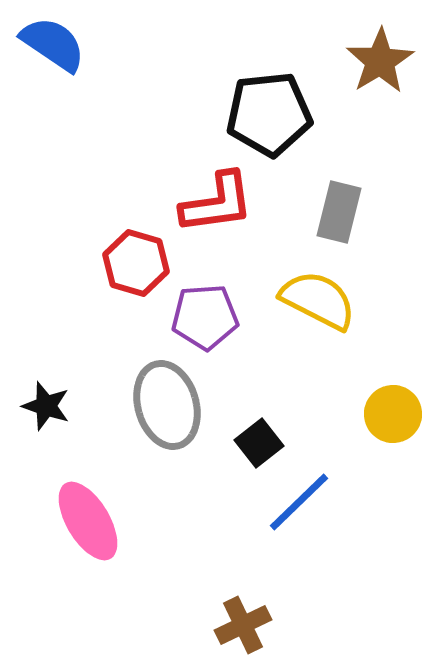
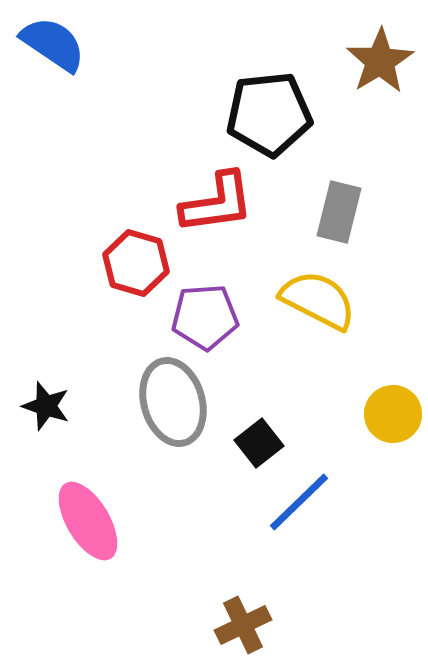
gray ellipse: moved 6 px right, 3 px up
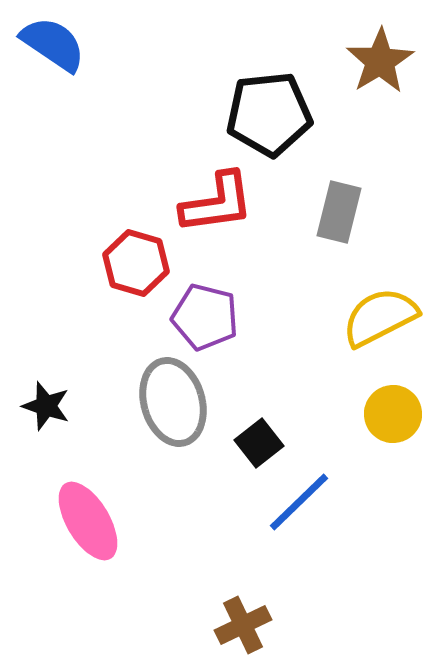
yellow semicircle: moved 62 px right, 17 px down; rotated 54 degrees counterclockwise
purple pentagon: rotated 18 degrees clockwise
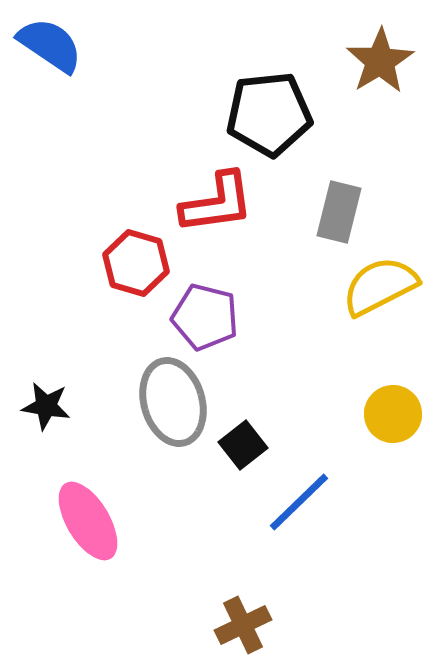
blue semicircle: moved 3 px left, 1 px down
yellow semicircle: moved 31 px up
black star: rotated 9 degrees counterclockwise
black square: moved 16 px left, 2 px down
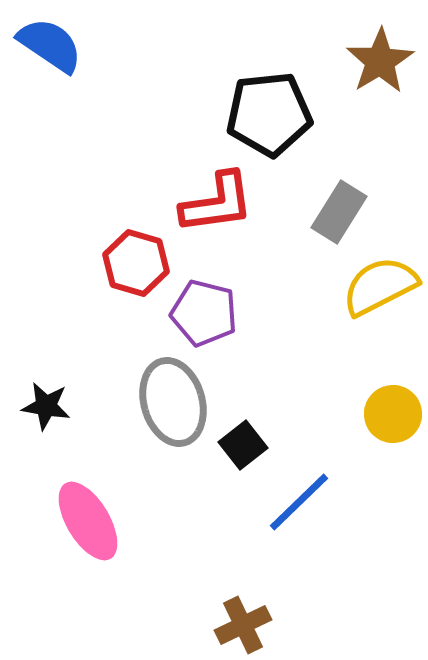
gray rectangle: rotated 18 degrees clockwise
purple pentagon: moved 1 px left, 4 px up
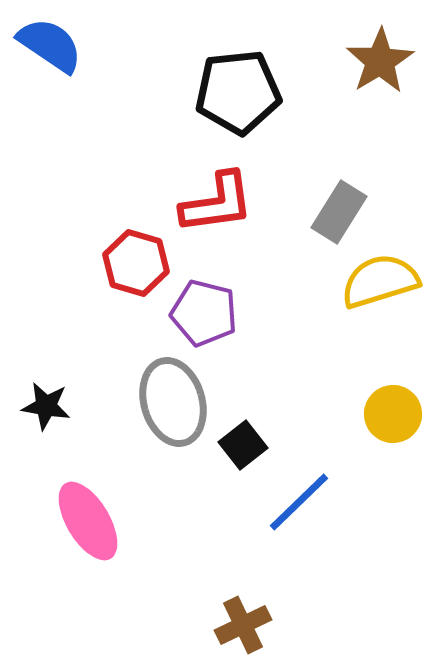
black pentagon: moved 31 px left, 22 px up
yellow semicircle: moved 5 px up; rotated 10 degrees clockwise
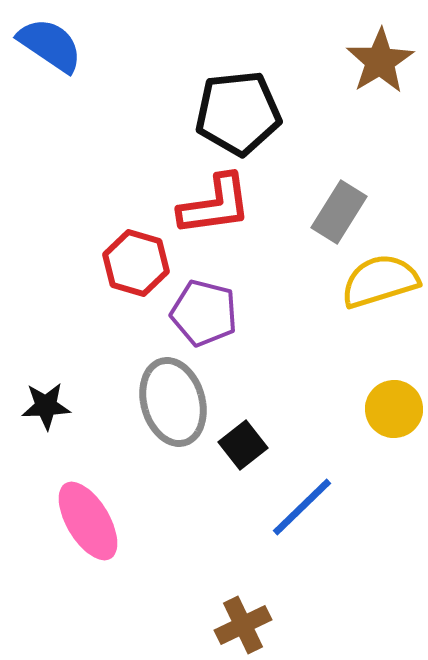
black pentagon: moved 21 px down
red L-shape: moved 2 px left, 2 px down
black star: rotated 12 degrees counterclockwise
yellow circle: moved 1 px right, 5 px up
blue line: moved 3 px right, 5 px down
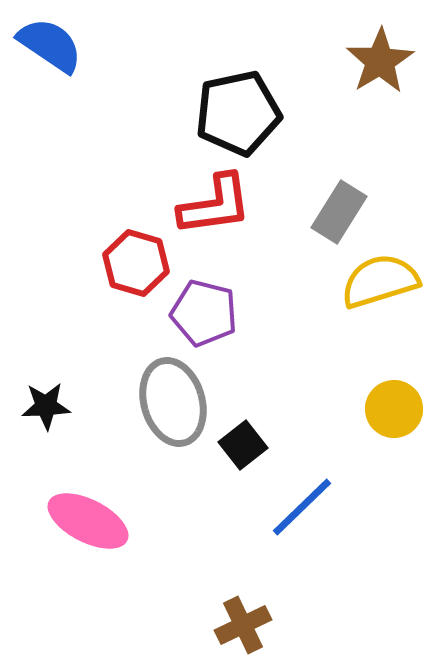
black pentagon: rotated 6 degrees counterclockwise
pink ellipse: rotated 32 degrees counterclockwise
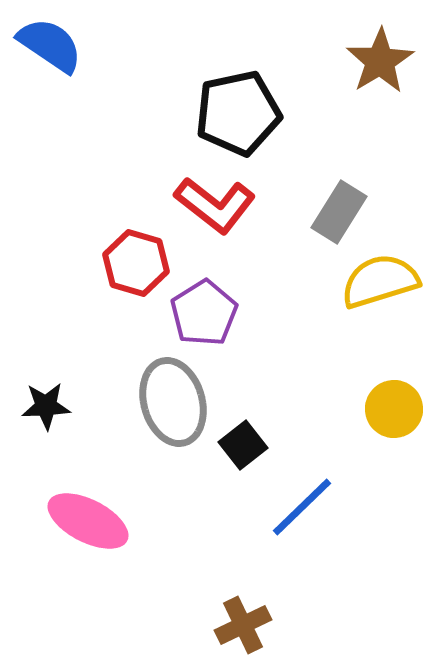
red L-shape: rotated 46 degrees clockwise
purple pentagon: rotated 26 degrees clockwise
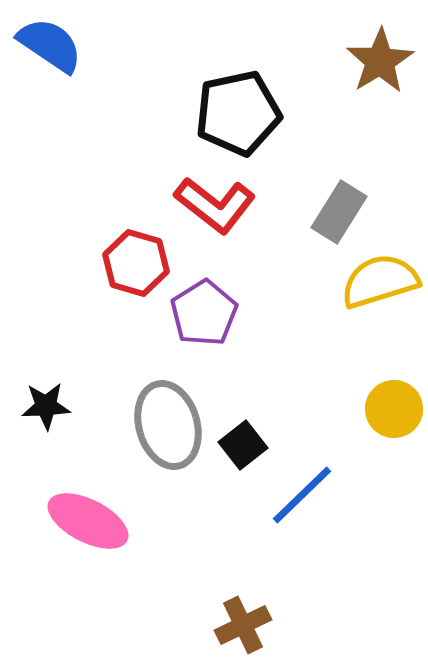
gray ellipse: moved 5 px left, 23 px down
blue line: moved 12 px up
